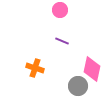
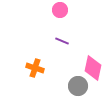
pink diamond: moved 1 px right, 1 px up
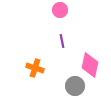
purple line: rotated 56 degrees clockwise
pink diamond: moved 3 px left, 3 px up
gray circle: moved 3 px left
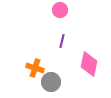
purple line: rotated 24 degrees clockwise
pink diamond: moved 1 px left, 1 px up
gray circle: moved 24 px left, 4 px up
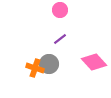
purple line: moved 2 px left, 2 px up; rotated 40 degrees clockwise
pink diamond: moved 5 px right, 2 px up; rotated 55 degrees counterclockwise
gray circle: moved 2 px left, 18 px up
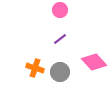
gray circle: moved 11 px right, 8 px down
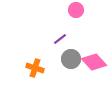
pink circle: moved 16 px right
gray circle: moved 11 px right, 13 px up
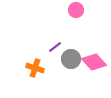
purple line: moved 5 px left, 8 px down
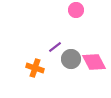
pink diamond: rotated 15 degrees clockwise
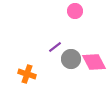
pink circle: moved 1 px left, 1 px down
orange cross: moved 8 px left, 6 px down
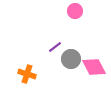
pink diamond: moved 5 px down
